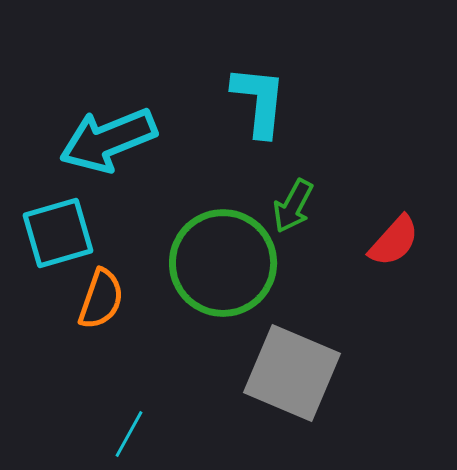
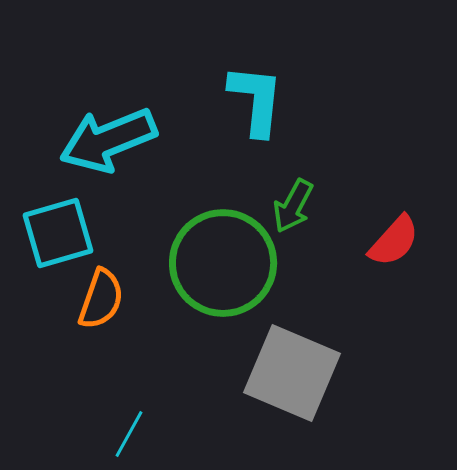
cyan L-shape: moved 3 px left, 1 px up
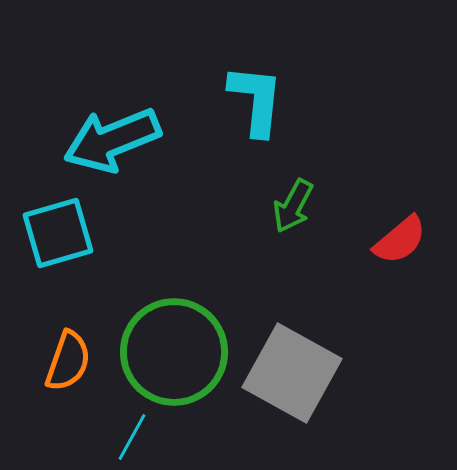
cyan arrow: moved 4 px right
red semicircle: moved 6 px right, 1 px up; rotated 8 degrees clockwise
green circle: moved 49 px left, 89 px down
orange semicircle: moved 33 px left, 62 px down
gray square: rotated 6 degrees clockwise
cyan line: moved 3 px right, 3 px down
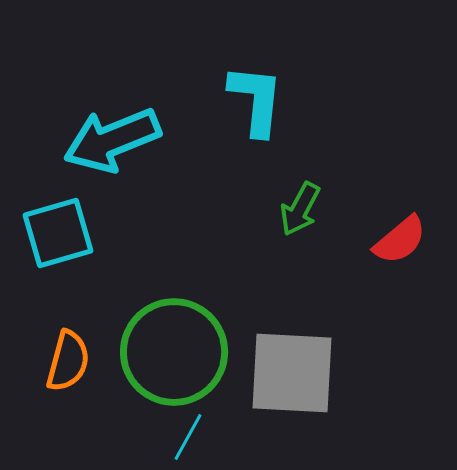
green arrow: moved 7 px right, 3 px down
orange semicircle: rotated 4 degrees counterclockwise
gray square: rotated 26 degrees counterclockwise
cyan line: moved 56 px right
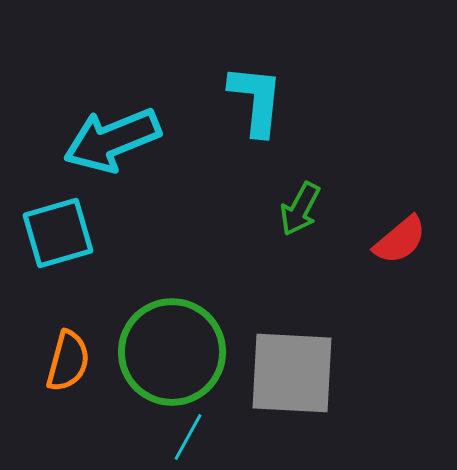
green circle: moved 2 px left
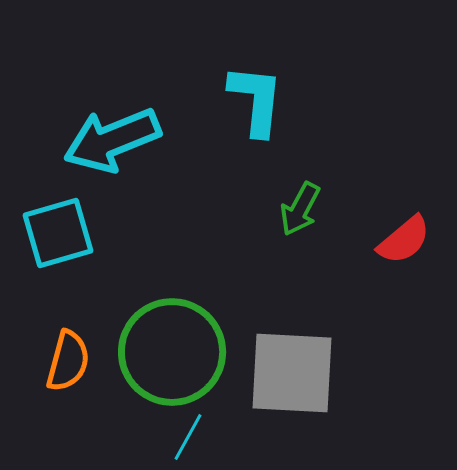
red semicircle: moved 4 px right
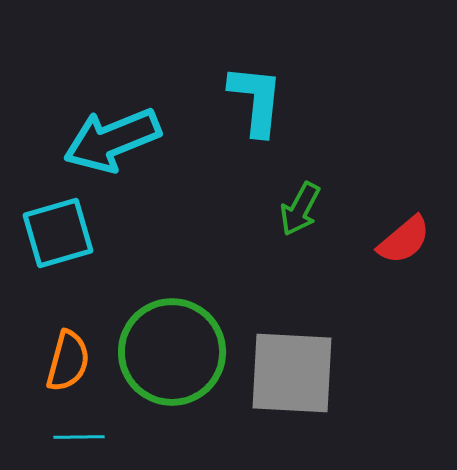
cyan line: moved 109 px left; rotated 60 degrees clockwise
